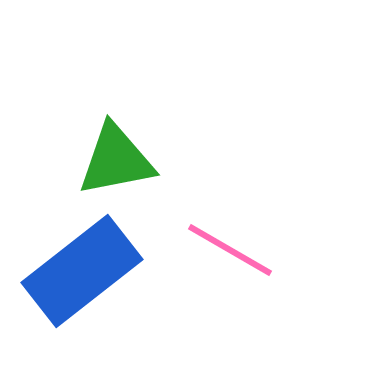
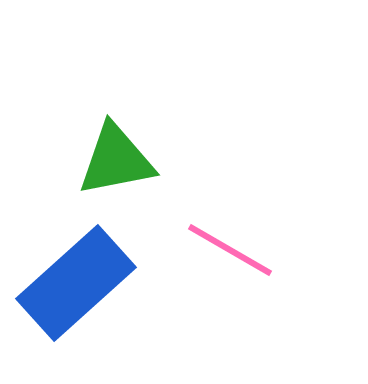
blue rectangle: moved 6 px left, 12 px down; rotated 4 degrees counterclockwise
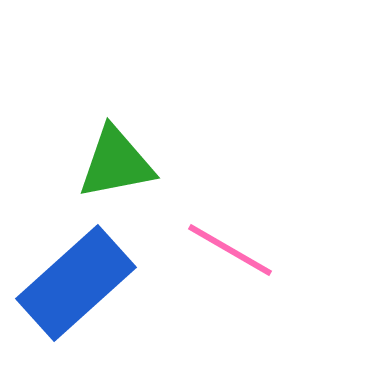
green triangle: moved 3 px down
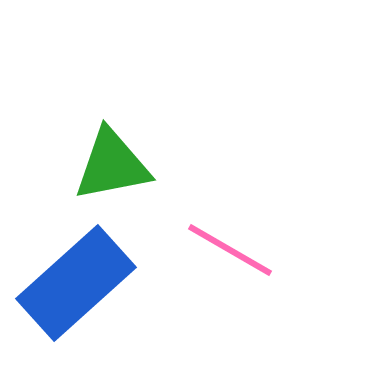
green triangle: moved 4 px left, 2 px down
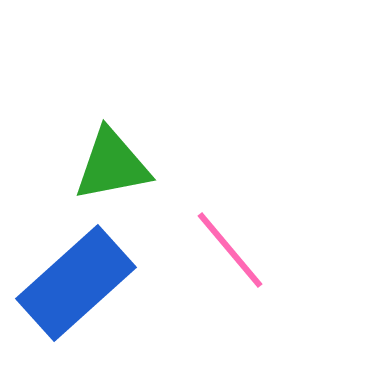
pink line: rotated 20 degrees clockwise
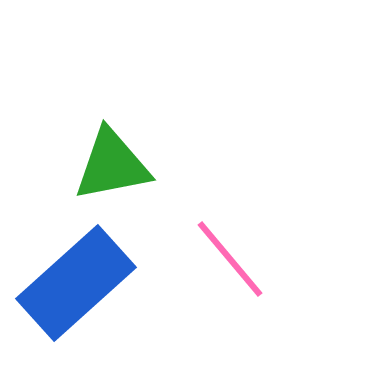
pink line: moved 9 px down
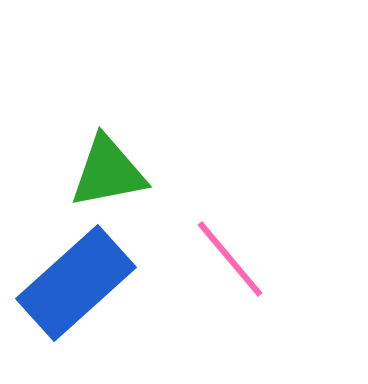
green triangle: moved 4 px left, 7 px down
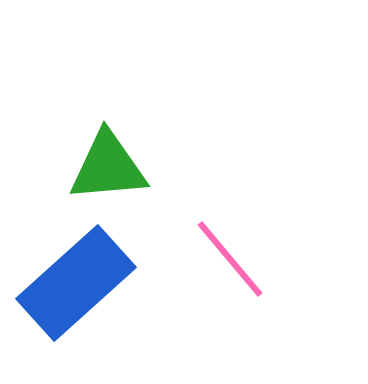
green triangle: moved 5 px up; rotated 6 degrees clockwise
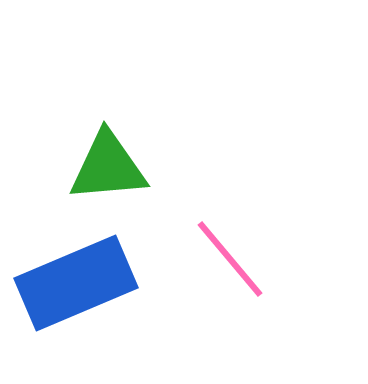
blue rectangle: rotated 19 degrees clockwise
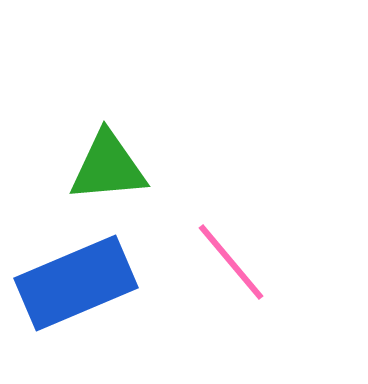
pink line: moved 1 px right, 3 px down
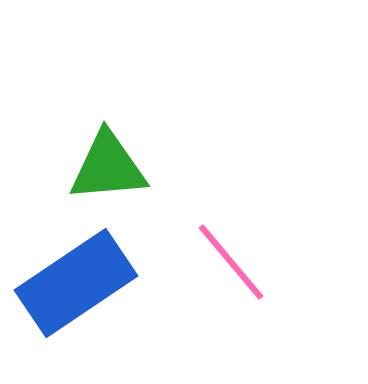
blue rectangle: rotated 11 degrees counterclockwise
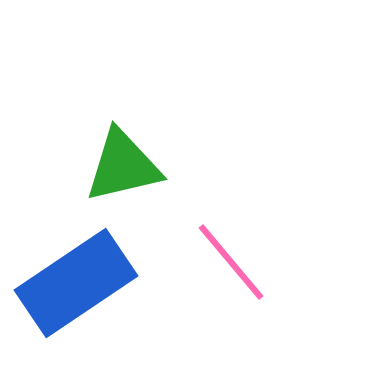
green triangle: moved 15 px right, 1 px up; rotated 8 degrees counterclockwise
